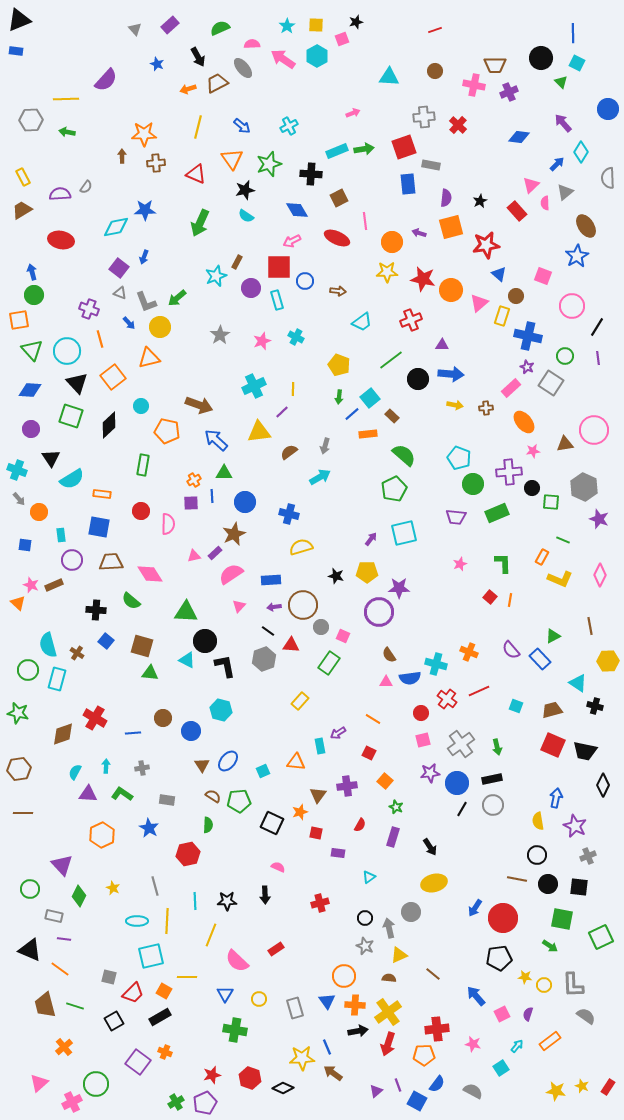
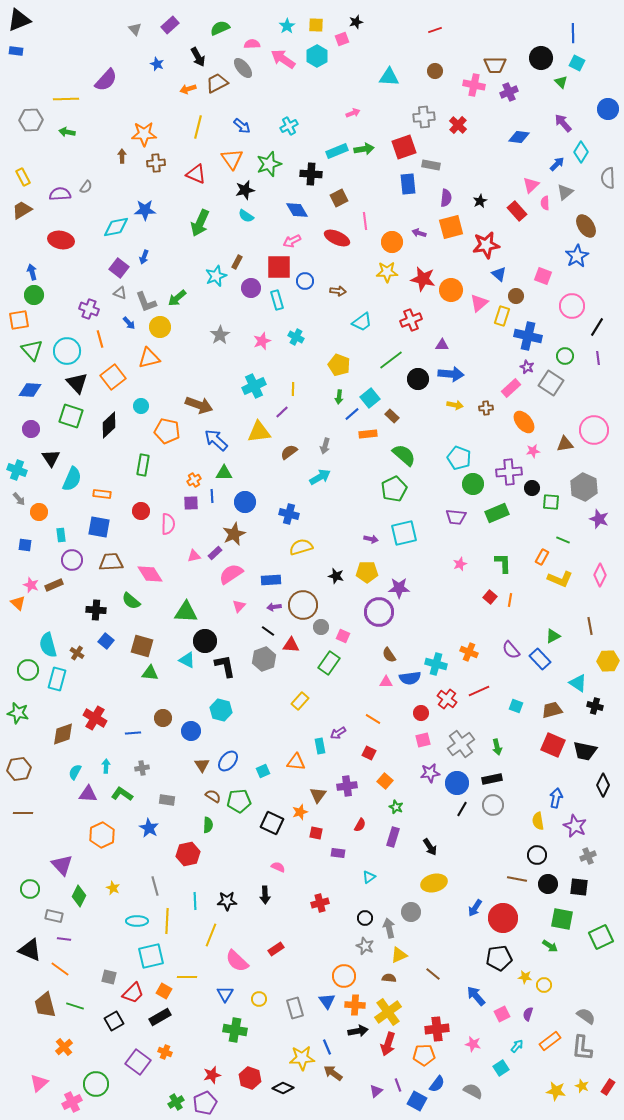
cyan semicircle at (72, 479): rotated 35 degrees counterclockwise
purple arrow at (371, 539): rotated 64 degrees clockwise
gray L-shape at (573, 985): moved 9 px right, 63 px down; rotated 8 degrees clockwise
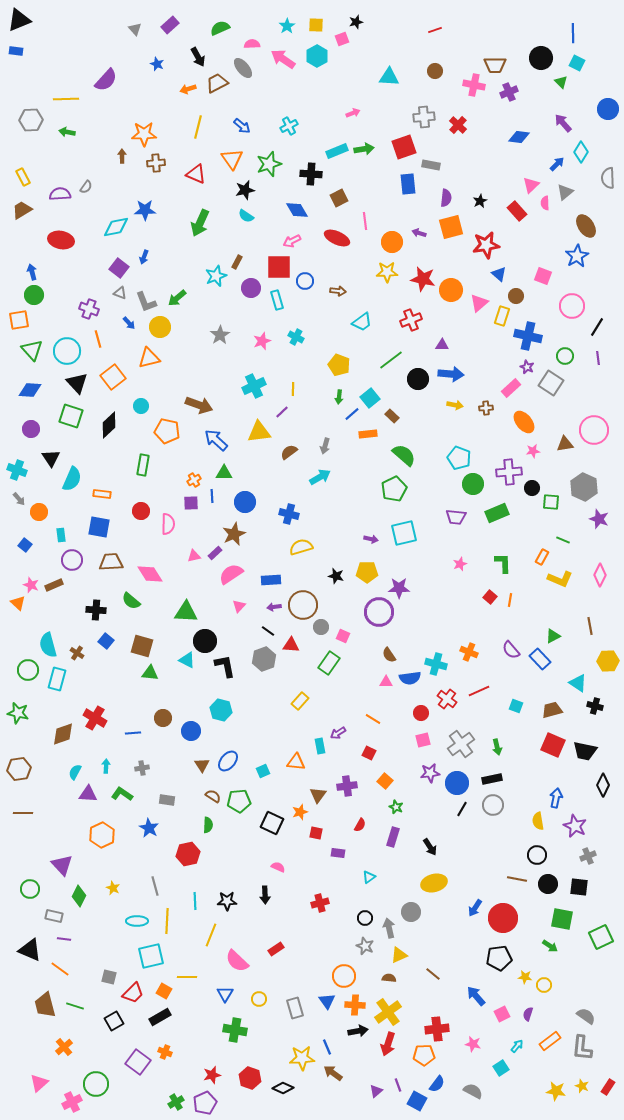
orange line at (100, 339): moved 2 px left
blue square at (25, 545): rotated 32 degrees clockwise
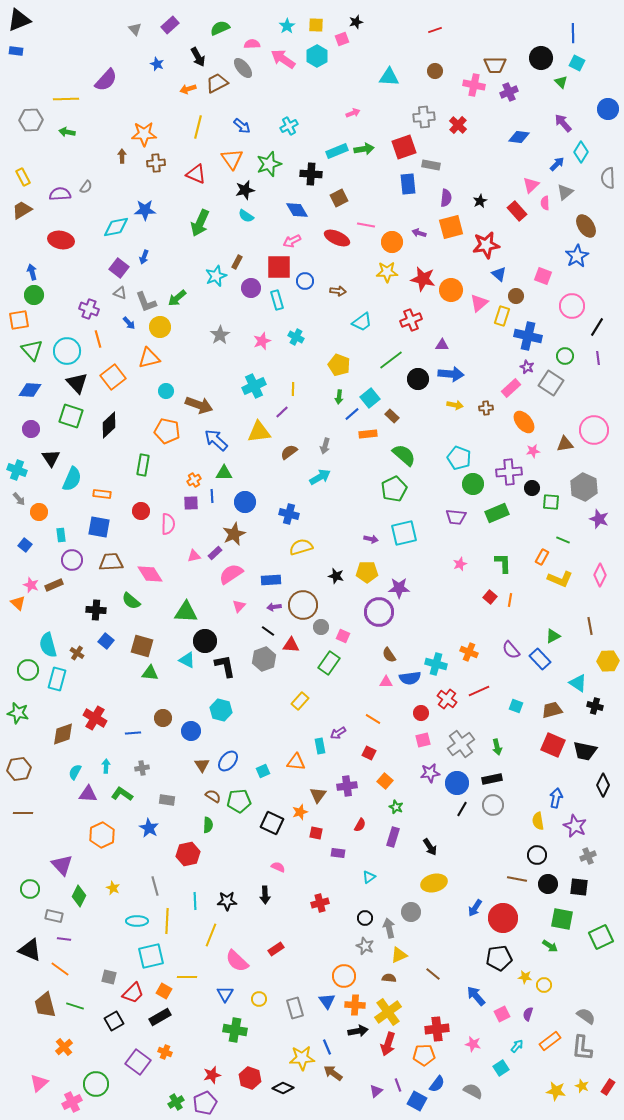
pink line at (365, 221): moved 1 px right, 4 px down; rotated 72 degrees counterclockwise
cyan circle at (141, 406): moved 25 px right, 15 px up
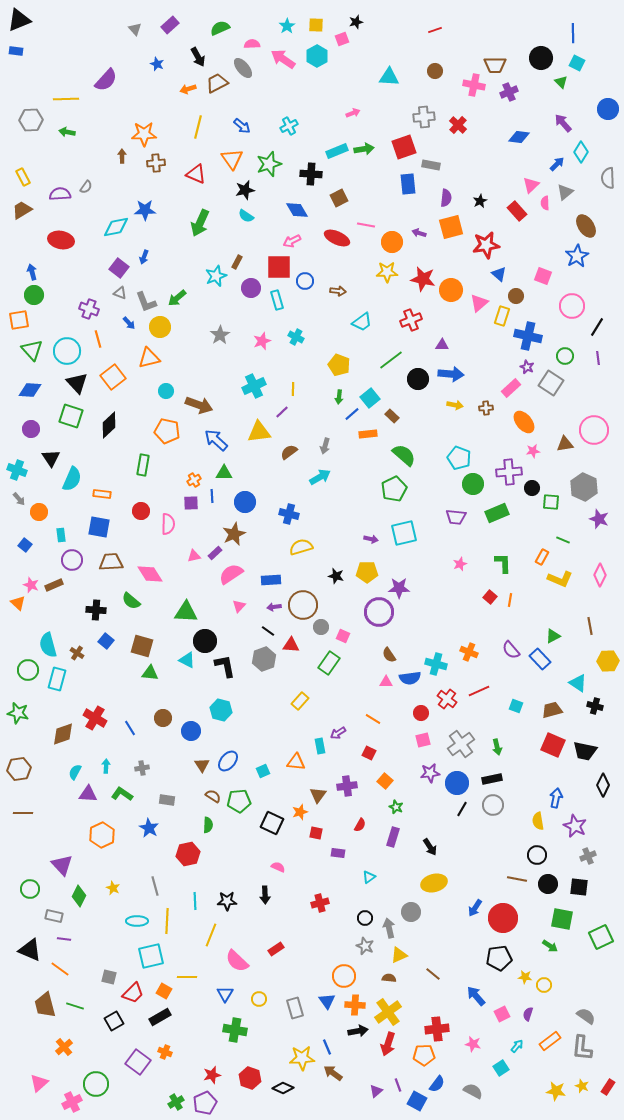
blue line at (133, 733): moved 3 px left, 5 px up; rotated 63 degrees clockwise
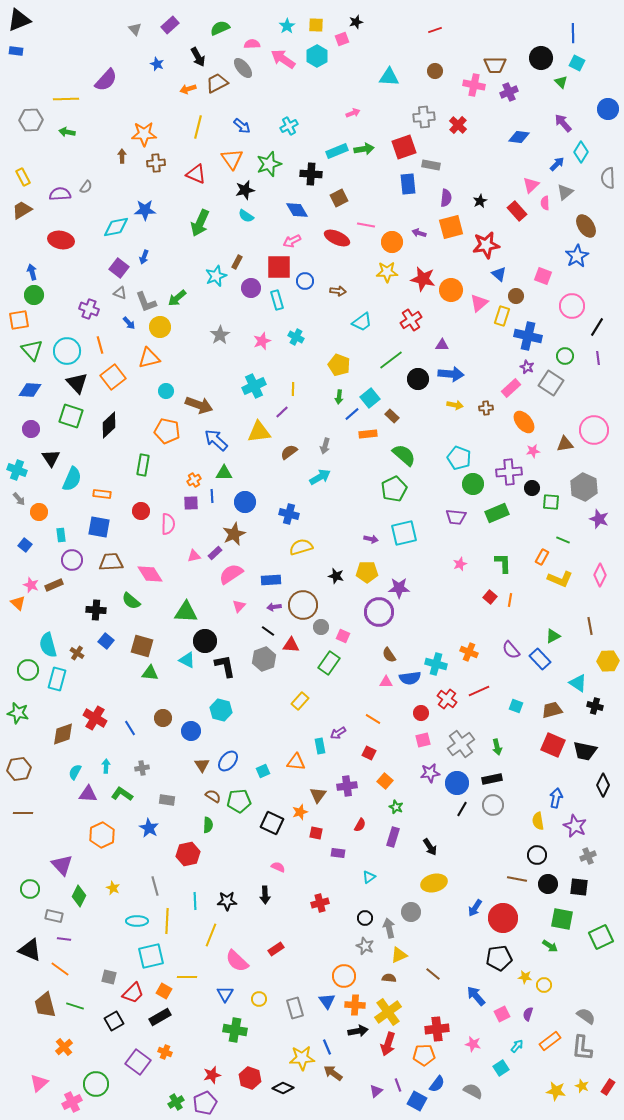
red cross at (411, 320): rotated 10 degrees counterclockwise
orange line at (98, 339): moved 2 px right, 6 px down
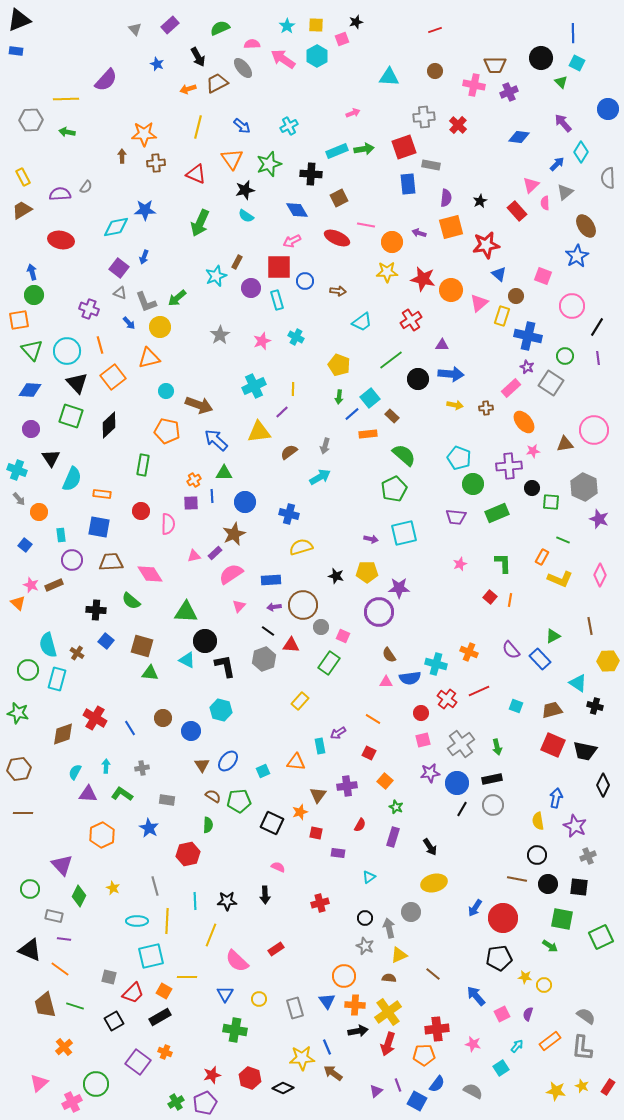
purple cross at (509, 472): moved 6 px up
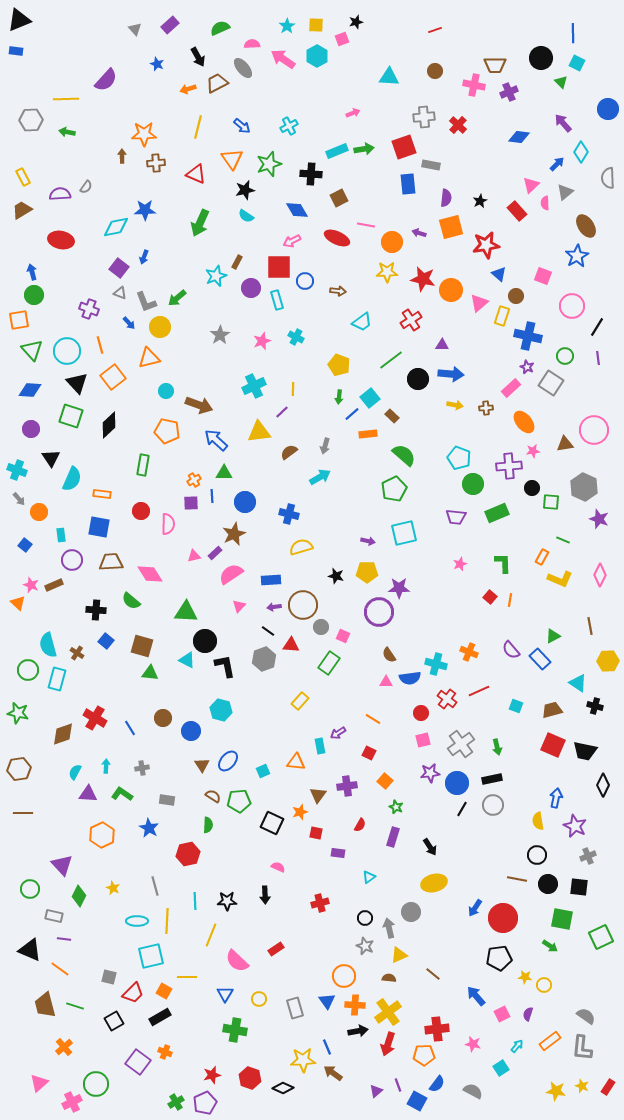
purple arrow at (371, 539): moved 3 px left, 2 px down
yellow star at (302, 1058): moved 1 px right, 2 px down
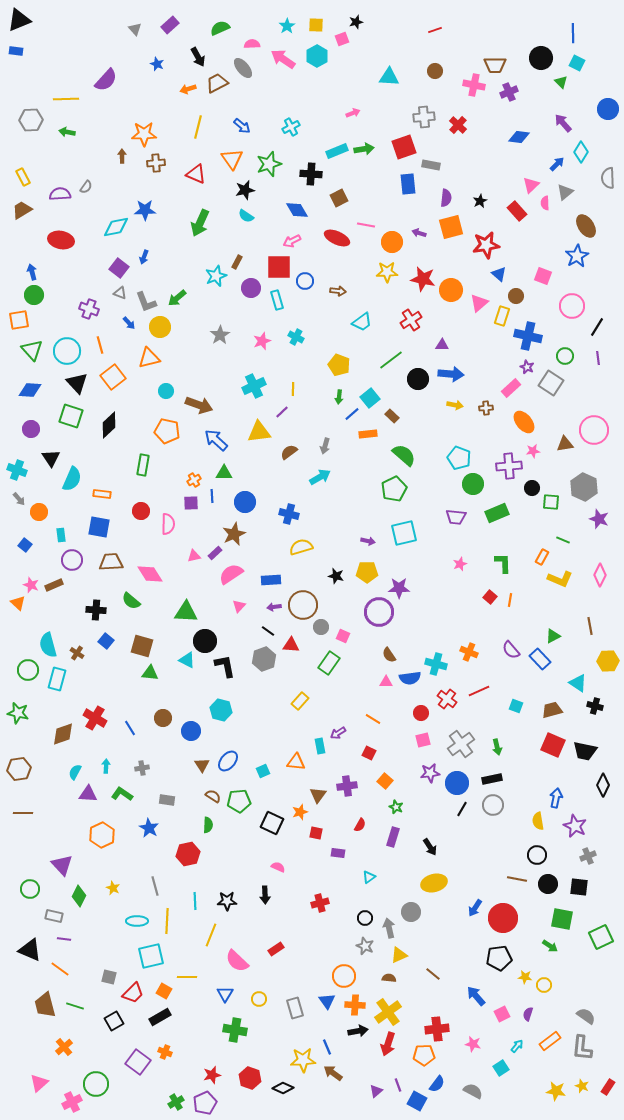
cyan cross at (289, 126): moved 2 px right, 1 px down
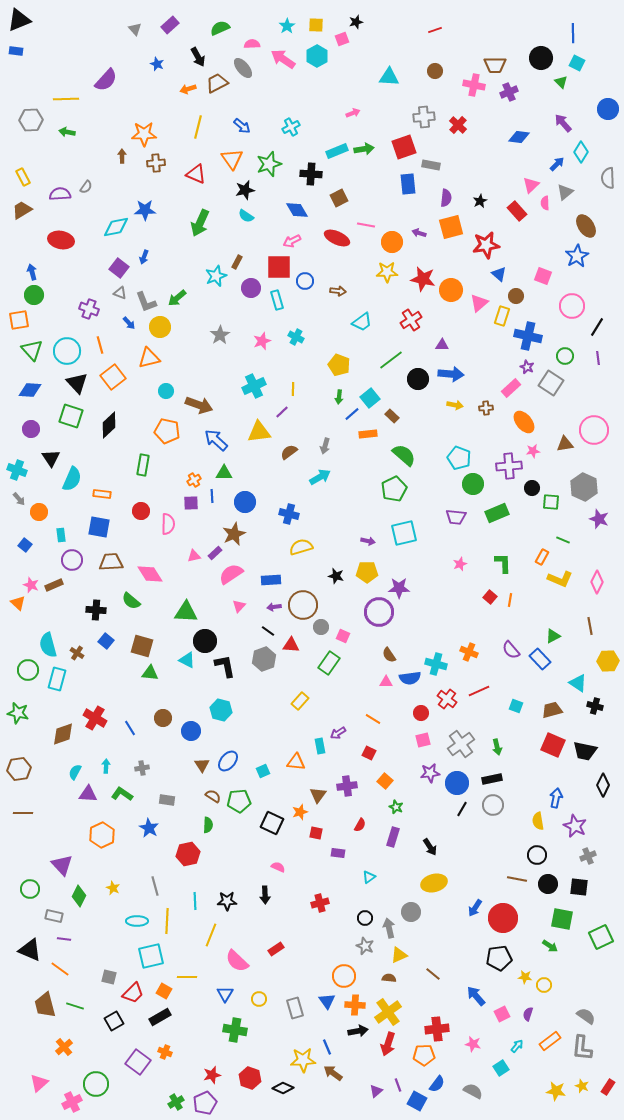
pink diamond at (600, 575): moved 3 px left, 7 px down
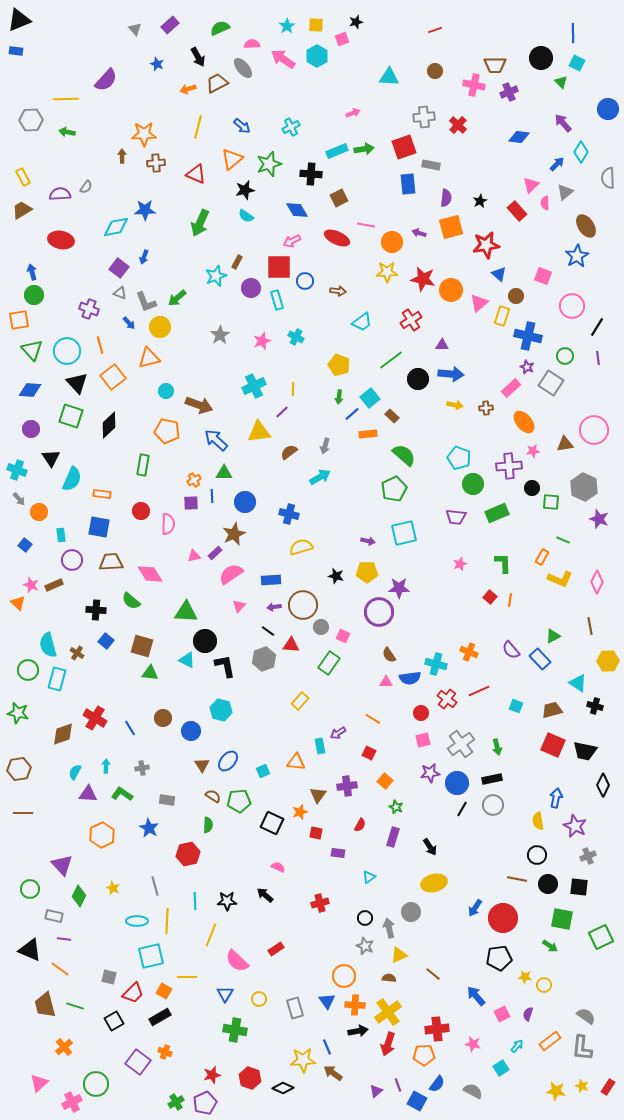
orange triangle at (232, 159): rotated 25 degrees clockwise
black arrow at (265, 895): rotated 132 degrees clockwise
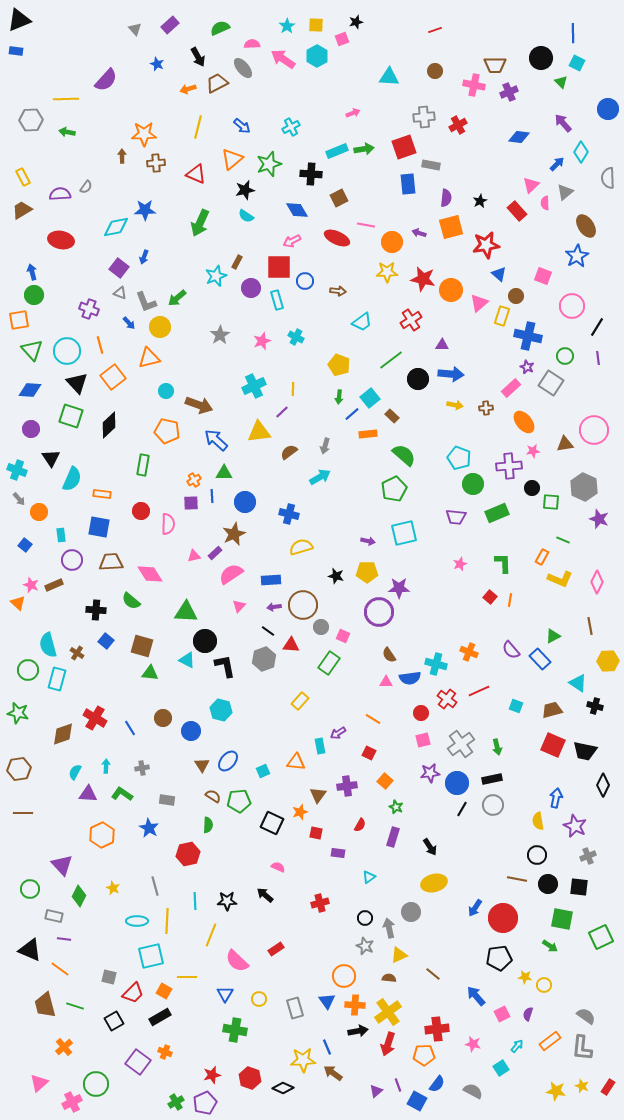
red cross at (458, 125): rotated 18 degrees clockwise
